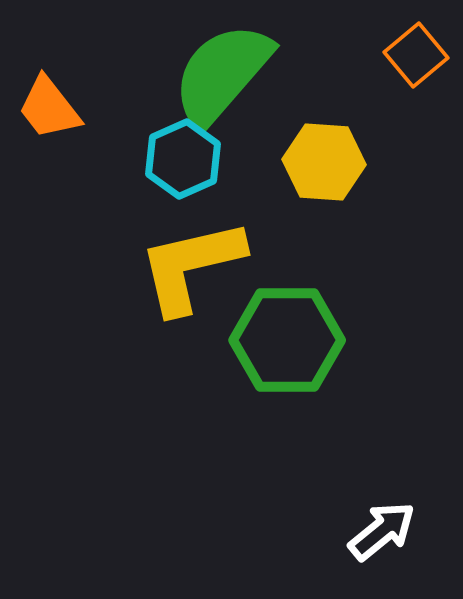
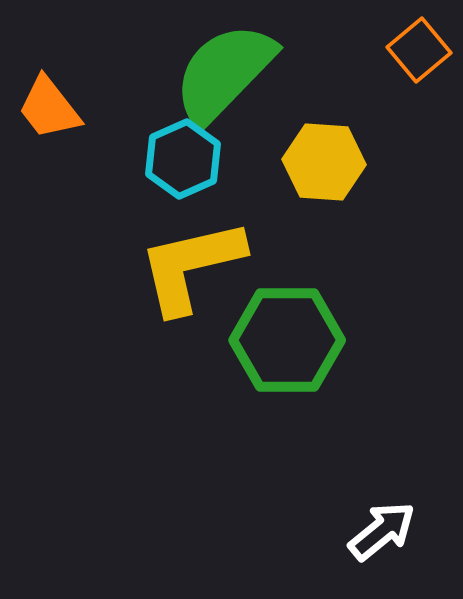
orange square: moved 3 px right, 5 px up
green semicircle: moved 2 px right, 1 px up; rotated 3 degrees clockwise
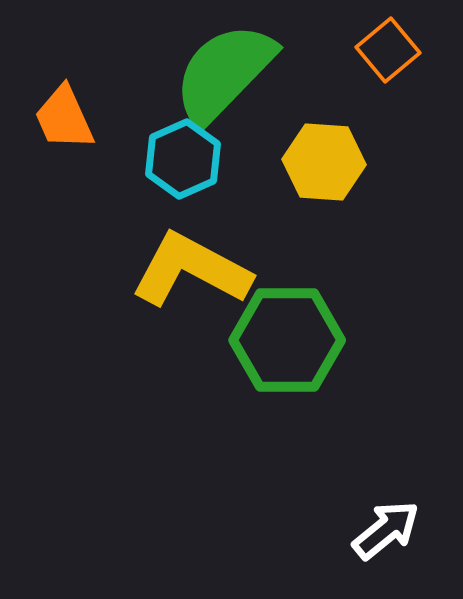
orange square: moved 31 px left
orange trapezoid: moved 15 px right, 10 px down; rotated 14 degrees clockwise
yellow L-shape: moved 4 px down; rotated 41 degrees clockwise
white arrow: moved 4 px right, 1 px up
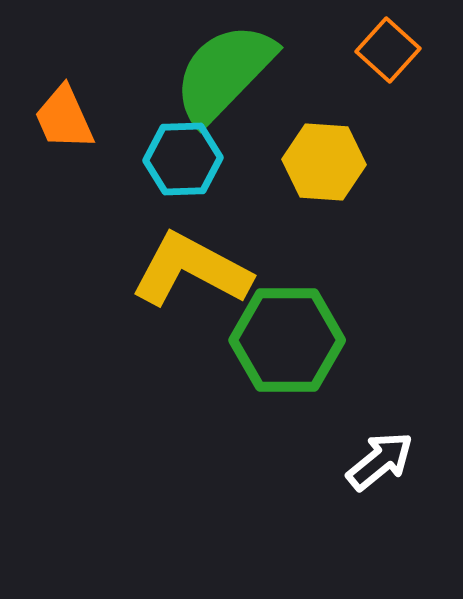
orange square: rotated 8 degrees counterclockwise
cyan hexagon: rotated 22 degrees clockwise
white arrow: moved 6 px left, 69 px up
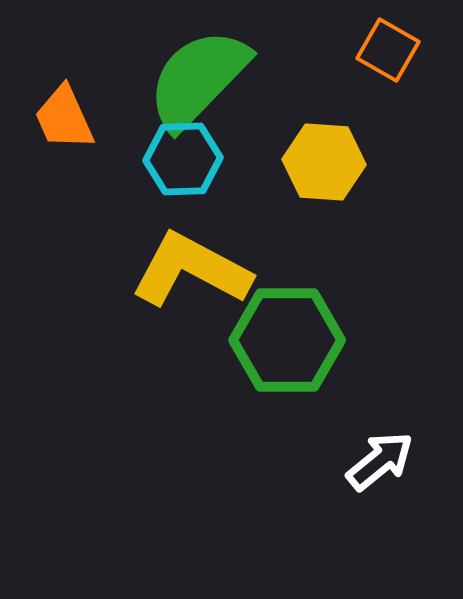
orange square: rotated 12 degrees counterclockwise
green semicircle: moved 26 px left, 6 px down
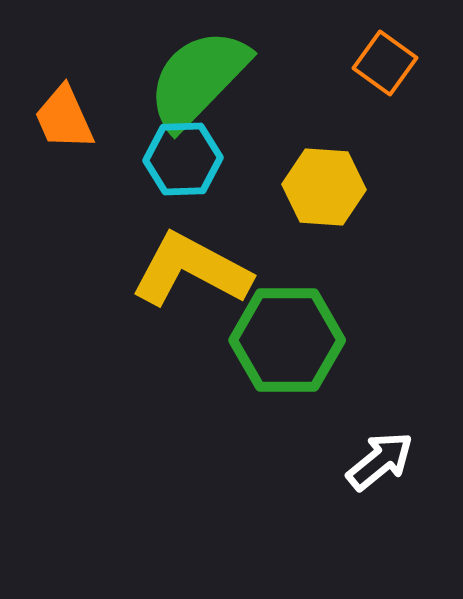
orange square: moved 3 px left, 13 px down; rotated 6 degrees clockwise
yellow hexagon: moved 25 px down
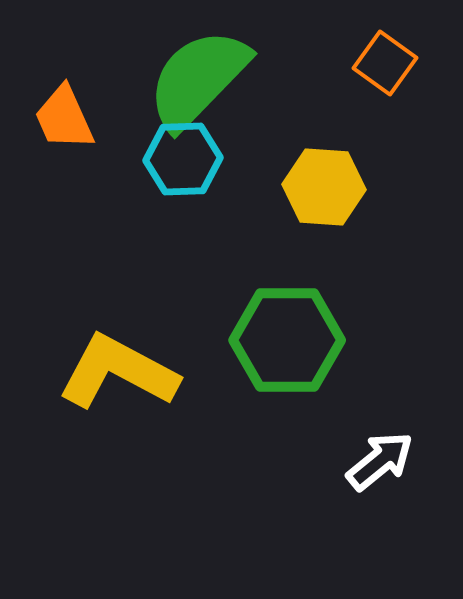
yellow L-shape: moved 73 px left, 102 px down
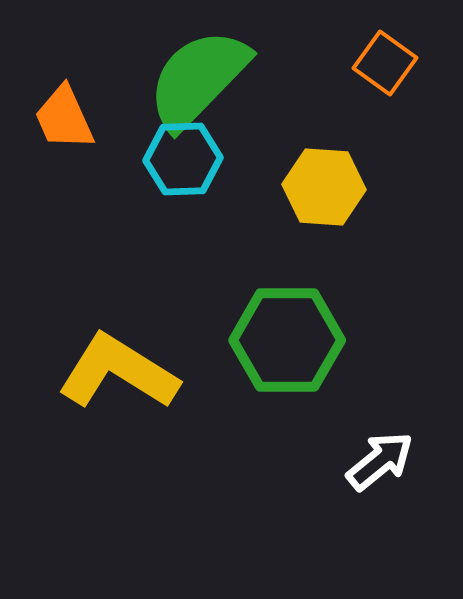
yellow L-shape: rotated 4 degrees clockwise
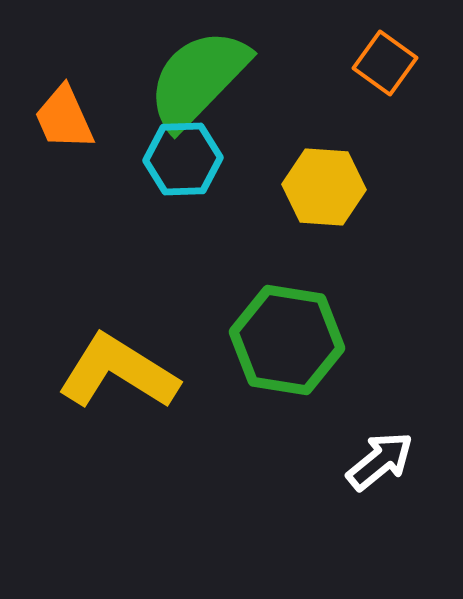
green hexagon: rotated 9 degrees clockwise
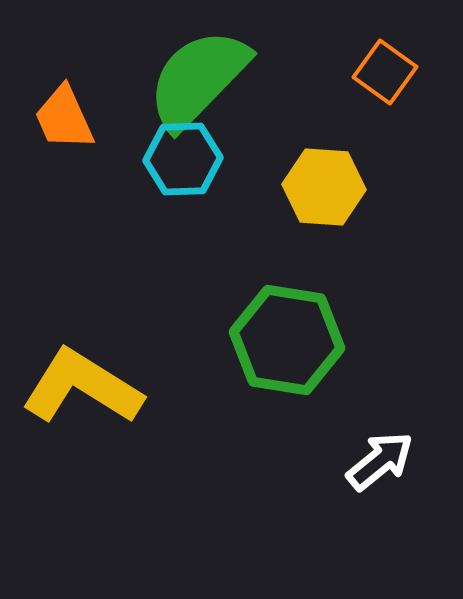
orange square: moved 9 px down
yellow L-shape: moved 36 px left, 15 px down
